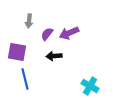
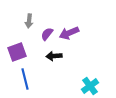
purple square: rotated 30 degrees counterclockwise
cyan cross: rotated 24 degrees clockwise
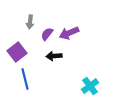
gray arrow: moved 1 px right, 1 px down
purple square: rotated 18 degrees counterclockwise
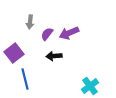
purple square: moved 3 px left, 1 px down
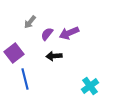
gray arrow: rotated 32 degrees clockwise
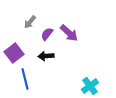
purple arrow: rotated 114 degrees counterclockwise
black arrow: moved 8 px left
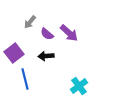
purple semicircle: rotated 88 degrees counterclockwise
cyan cross: moved 11 px left
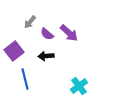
purple square: moved 2 px up
